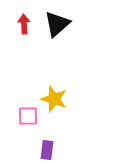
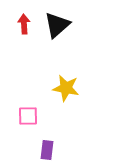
black triangle: moved 1 px down
yellow star: moved 12 px right, 11 px up; rotated 8 degrees counterclockwise
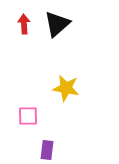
black triangle: moved 1 px up
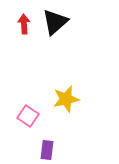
black triangle: moved 2 px left, 2 px up
yellow star: moved 11 px down; rotated 24 degrees counterclockwise
pink square: rotated 35 degrees clockwise
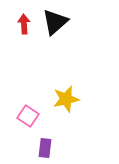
purple rectangle: moved 2 px left, 2 px up
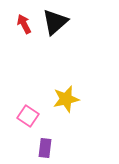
red arrow: rotated 24 degrees counterclockwise
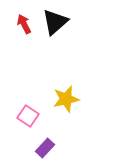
purple rectangle: rotated 36 degrees clockwise
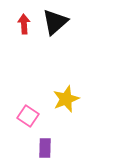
red arrow: rotated 24 degrees clockwise
yellow star: rotated 8 degrees counterclockwise
purple rectangle: rotated 42 degrees counterclockwise
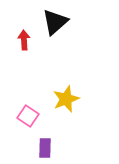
red arrow: moved 16 px down
